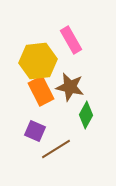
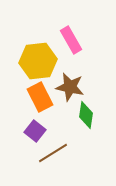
orange rectangle: moved 1 px left, 6 px down
green diamond: rotated 20 degrees counterclockwise
purple square: rotated 15 degrees clockwise
brown line: moved 3 px left, 4 px down
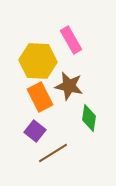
yellow hexagon: rotated 9 degrees clockwise
brown star: moved 1 px left, 1 px up
green diamond: moved 3 px right, 3 px down
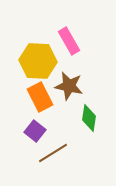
pink rectangle: moved 2 px left, 1 px down
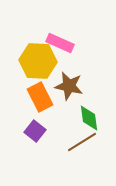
pink rectangle: moved 9 px left, 2 px down; rotated 36 degrees counterclockwise
green diamond: rotated 16 degrees counterclockwise
brown line: moved 29 px right, 11 px up
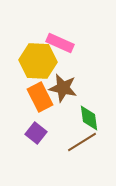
brown star: moved 6 px left, 2 px down
purple square: moved 1 px right, 2 px down
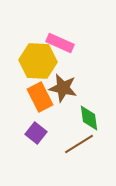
brown line: moved 3 px left, 2 px down
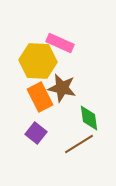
brown star: moved 1 px left
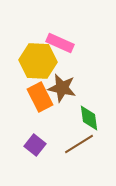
purple square: moved 1 px left, 12 px down
